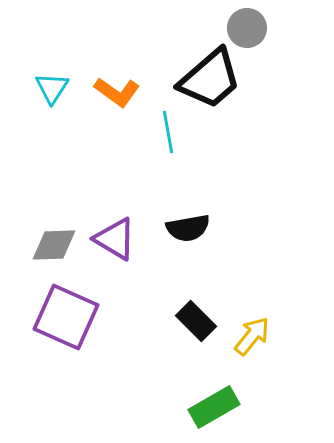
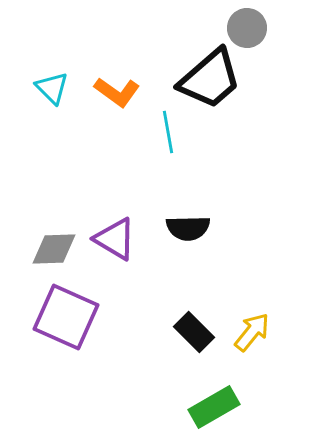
cyan triangle: rotated 18 degrees counterclockwise
black semicircle: rotated 9 degrees clockwise
gray diamond: moved 4 px down
black rectangle: moved 2 px left, 11 px down
yellow arrow: moved 4 px up
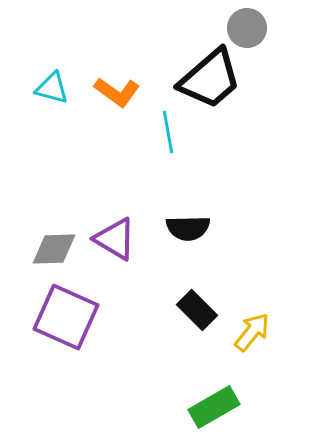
cyan triangle: rotated 30 degrees counterclockwise
black rectangle: moved 3 px right, 22 px up
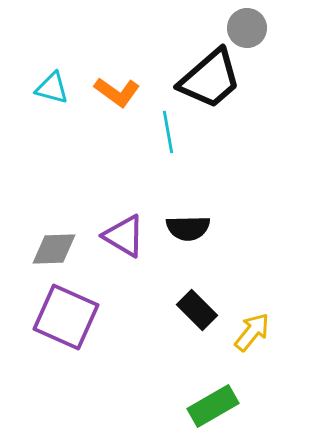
purple triangle: moved 9 px right, 3 px up
green rectangle: moved 1 px left, 1 px up
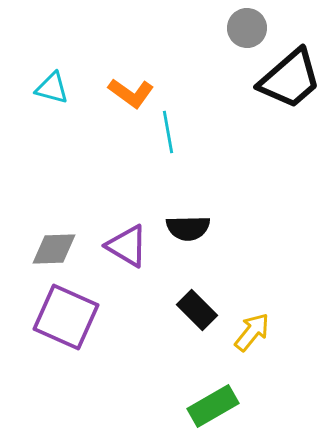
black trapezoid: moved 80 px right
orange L-shape: moved 14 px right, 1 px down
purple triangle: moved 3 px right, 10 px down
